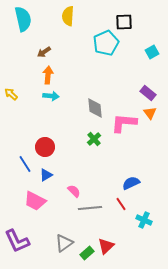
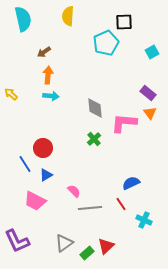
red circle: moved 2 px left, 1 px down
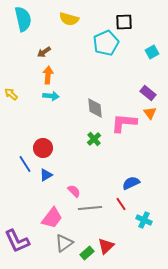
yellow semicircle: moved 1 px right, 3 px down; rotated 78 degrees counterclockwise
pink trapezoid: moved 17 px right, 17 px down; rotated 80 degrees counterclockwise
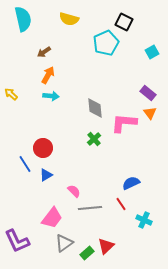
black square: rotated 30 degrees clockwise
orange arrow: rotated 24 degrees clockwise
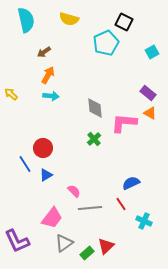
cyan semicircle: moved 3 px right, 1 px down
orange triangle: rotated 24 degrees counterclockwise
cyan cross: moved 1 px down
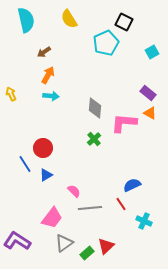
yellow semicircle: rotated 42 degrees clockwise
yellow arrow: rotated 24 degrees clockwise
gray diamond: rotated 10 degrees clockwise
blue semicircle: moved 1 px right, 2 px down
purple L-shape: rotated 148 degrees clockwise
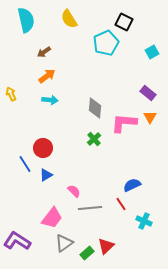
orange arrow: moved 1 px left, 1 px down; rotated 24 degrees clockwise
cyan arrow: moved 1 px left, 4 px down
orange triangle: moved 4 px down; rotated 32 degrees clockwise
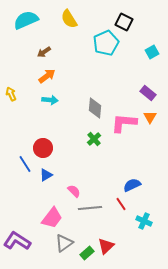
cyan semicircle: rotated 100 degrees counterclockwise
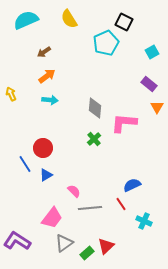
purple rectangle: moved 1 px right, 9 px up
orange triangle: moved 7 px right, 10 px up
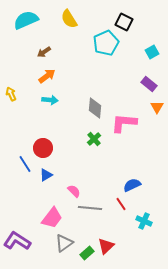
gray line: rotated 10 degrees clockwise
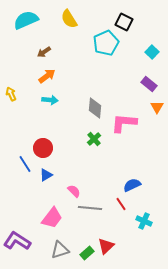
cyan square: rotated 16 degrees counterclockwise
gray triangle: moved 4 px left, 7 px down; rotated 18 degrees clockwise
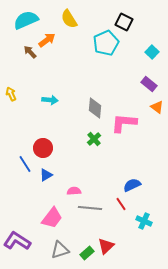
brown arrow: moved 14 px left; rotated 80 degrees clockwise
orange arrow: moved 36 px up
orange triangle: rotated 24 degrees counterclockwise
pink semicircle: rotated 48 degrees counterclockwise
